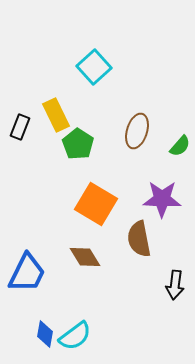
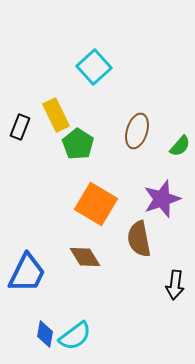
purple star: rotated 21 degrees counterclockwise
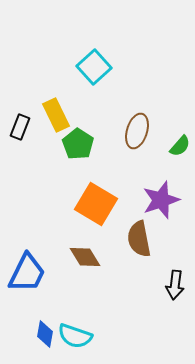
purple star: moved 1 px left, 1 px down
cyan semicircle: rotated 56 degrees clockwise
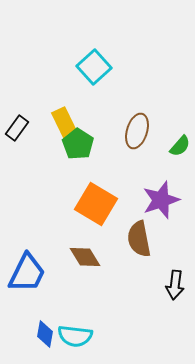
yellow rectangle: moved 9 px right, 9 px down
black rectangle: moved 3 px left, 1 px down; rotated 15 degrees clockwise
cyan semicircle: rotated 12 degrees counterclockwise
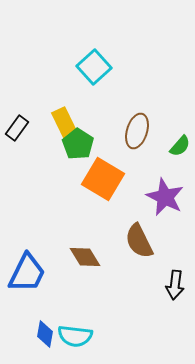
purple star: moved 4 px right, 3 px up; rotated 27 degrees counterclockwise
orange square: moved 7 px right, 25 px up
brown semicircle: moved 2 px down; rotated 15 degrees counterclockwise
